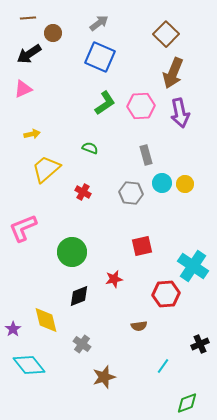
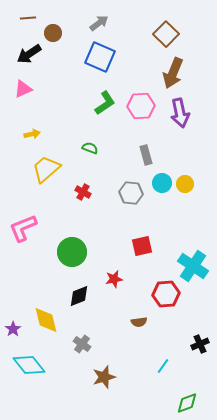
brown semicircle: moved 4 px up
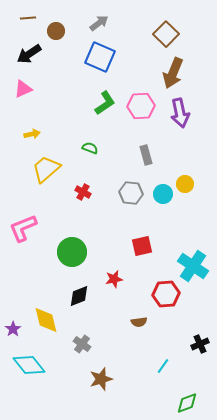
brown circle: moved 3 px right, 2 px up
cyan circle: moved 1 px right, 11 px down
brown star: moved 3 px left, 2 px down
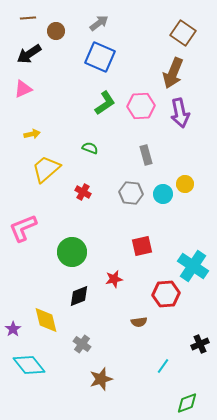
brown square: moved 17 px right, 1 px up; rotated 10 degrees counterclockwise
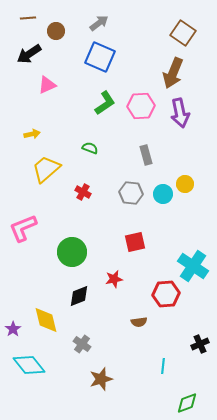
pink triangle: moved 24 px right, 4 px up
red square: moved 7 px left, 4 px up
cyan line: rotated 28 degrees counterclockwise
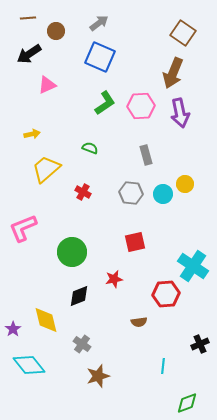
brown star: moved 3 px left, 3 px up
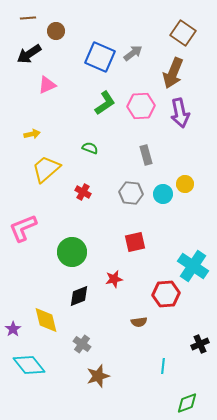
gray arrow: moved 34 px right, 30 px down
